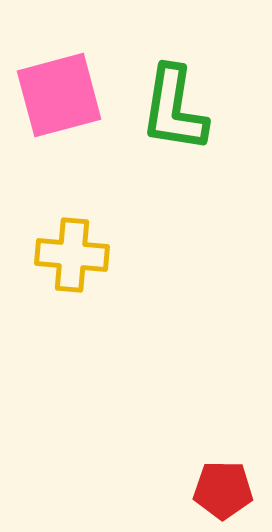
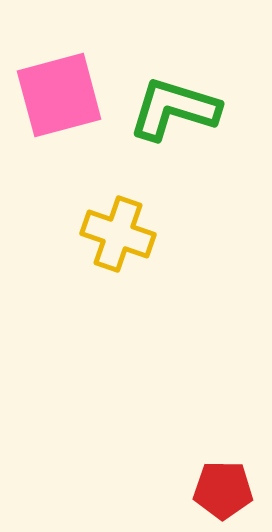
green L-shape: rotated 98 degrees clockwise
yellow cross: moved 46 px right, 21 px up; rotated 14 degrees clockwise
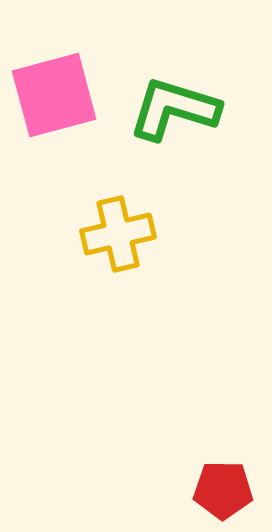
pink square: moved 5 px left
yellow cross: rotated 32 degrees counterclockwise
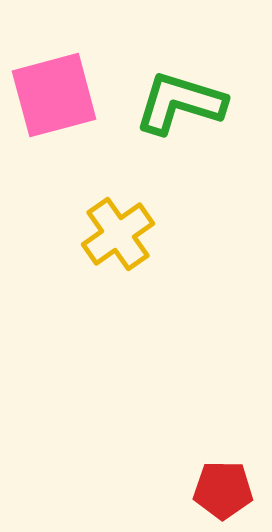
green L-shape: moved 6 px right, 6 px up
yellow cross: rotated 22 degrees counterclockwise
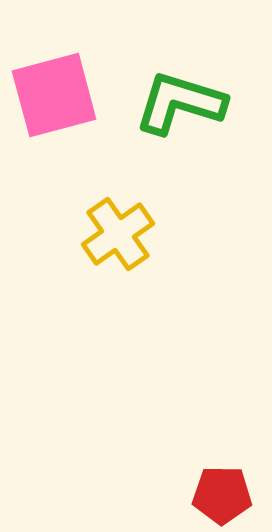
red pentagon: moved 1 px left, 5 px down
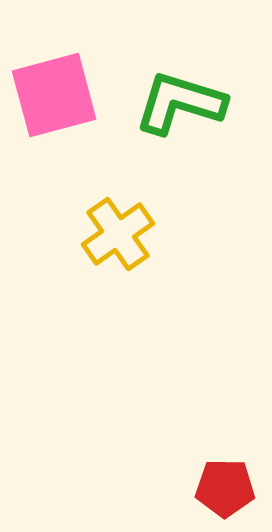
red pentagon: moved 3 px right, 7 px up
